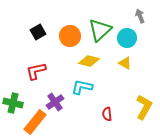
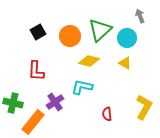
red L-shape: rotated 75 degrees counterclockwise
orange rectangle: moved 2 px left
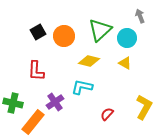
orange circle: moved 6 px left
red semicircle: rotated 48 degrees clockwise
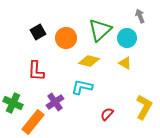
orange circle: moved 2 px right, 2 px down
green cross: rotated 12 degrees clockwise
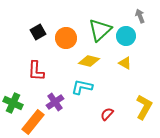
cyan circle: moved 1 px left, 2 px up
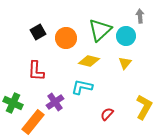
gray arrow: rotated 16 degrees clockwise
yellow triangle: rotated 40 degrees clockwise
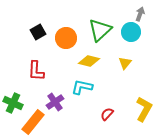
gray arrow: moved 2 px up; rotated 24 degrees clockwise
cyan circle: moved 5 px right, 4 px up
yellow L-shape: moved 2 px down
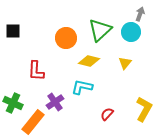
black square: moved 25 px left, 1 px up; rotated 28 degrees clockwise
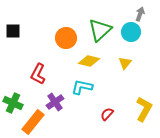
red L-shape: moved 2 px right, 3 px down; rotated 25 degrees clockwise
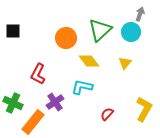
yellow diamond: rotated 40 degrees clockwise
